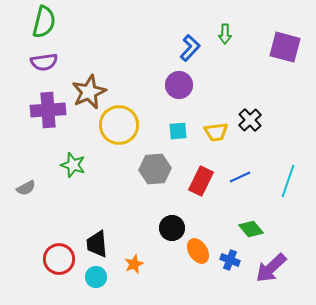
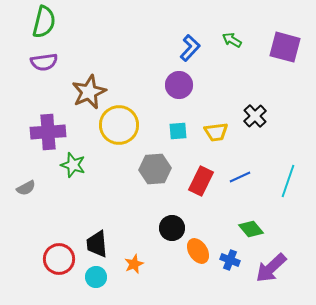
green arrow: moved 7 px right, 6 px down; rotated 120 degrees clockwise
purple cross: moved 22 px down
black cross: moved 5 px right, 4 px up
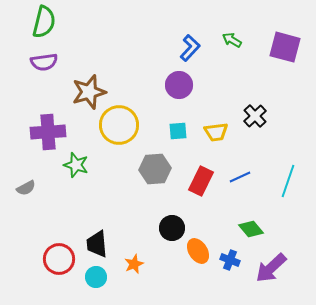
brown star: rotated 8 degrees clockwise
green star: moved 3 px right
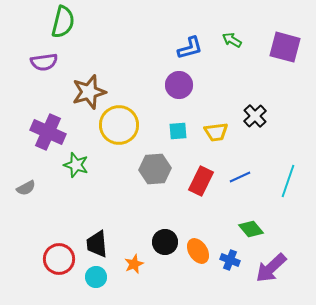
green semicircle: moved 19 px right
blue L-shape: rotated 32 degrees clockwise
purple cross: rotated 28 degrees clockwise
black circle: moved 7 px left, 14 px down
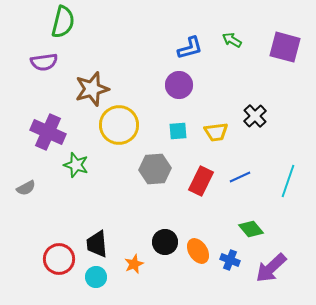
brown star: moved 3 px right, 3 px up
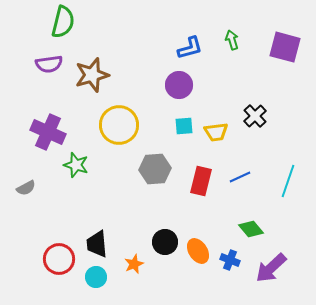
green arrow: rotated 42 degrees clockwise
purple semicircle: moved 5 px right, 2 px down
brown star: moved 14 px up
cyan square: moved 6 px right, 5 px up
red rectangle: rotated 12 degrees counterclockwise
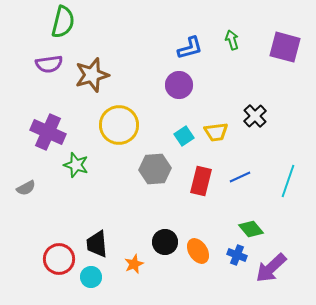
cyan square: moved 10 px down; rotated 30 degrees counterclockwise
blue cross: moved 7 px right, 5 px up
cyan circle: moved 5 px left
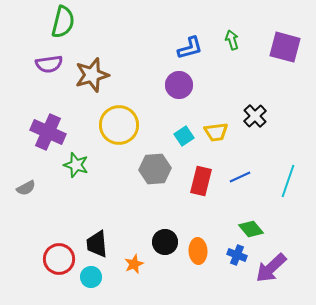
orange ellipse: rotated 30 degrees clockwise
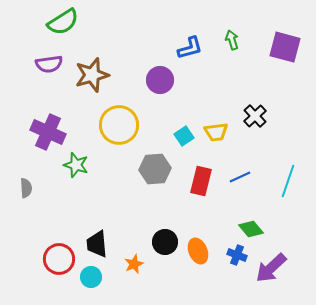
green semicircle: rotated 44 degrees clockwise
purple circle: moved 19 px left, 5 px up
gray semicircle: rotated 66 degrees counterclockwise
orange ellipse: rotated 20 degrees counterclockwise
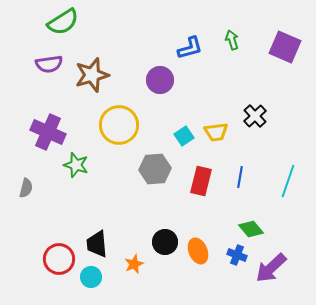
purple square: rotated 8 degrees clockwise
blue line: rotated 55 degrees counterclockwise
gray semicircle: rotated 18 degrees clockwise
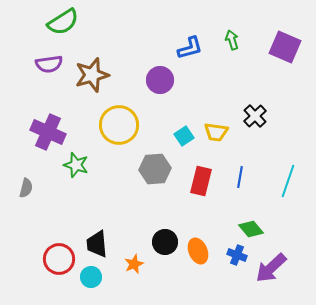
yellow trapezoid: rotated 15 degrees clockwise
